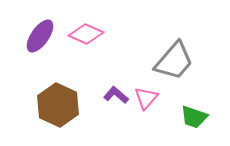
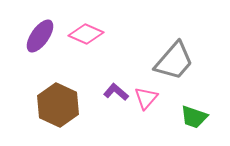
purple L-shape: moved 3 px up
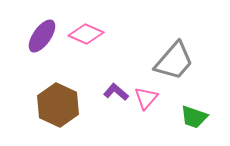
purple ellipse: moved 2 px right
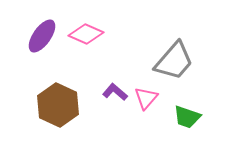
purple L-shape: moved 1 px left
green trapezoid: moved 7 px left
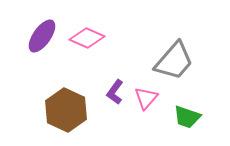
pink diamond: moved 1 px right, 4 px down
purple L-shape: rotated 95 degrees counterclockwise
brown hexagon: moved 8 px right, 5 px down
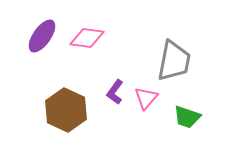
pink diamond: rotated 16 degrees counterclockwise
gray trapezoid: rotated 30 degrees counterclockwise
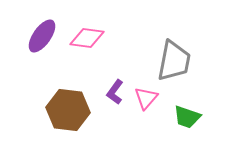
brown hexagon: moved 2 px right; rotated 18 degrees counterclockwise
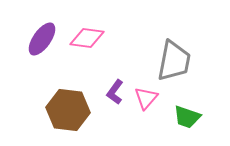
purple ellipse: moved 3 px down
